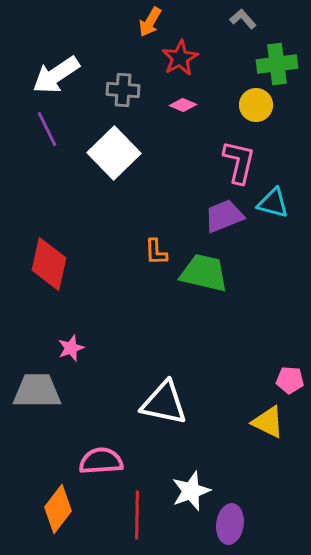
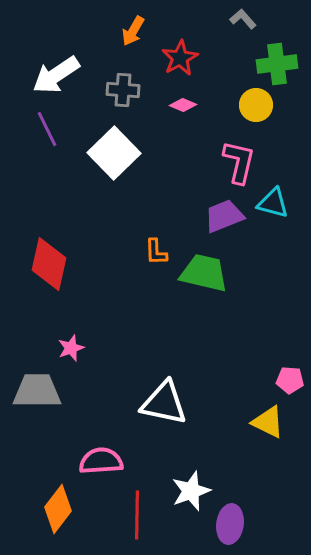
orange arrow: moved 17 px left, 9 px down
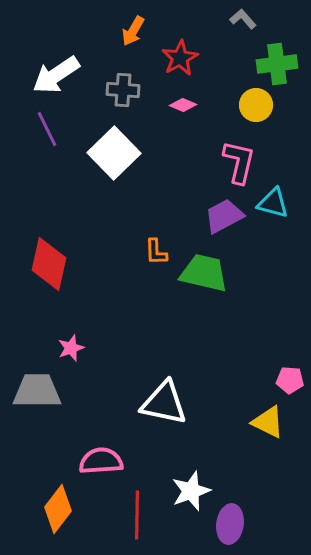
purple trapezoid: rotated 6 degrees counterclockwise
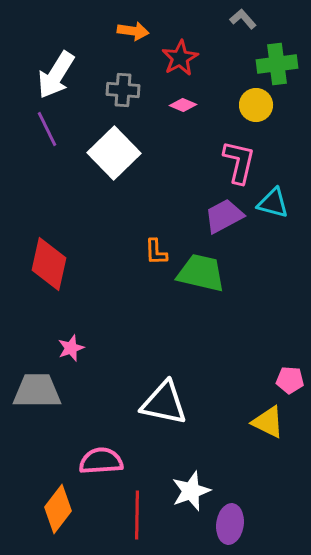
orange arrow: rotated 112 degrees counterclockwise
white arrow: rotated 24 degrees counterclockwise
green trapezoid: moved 3 px left
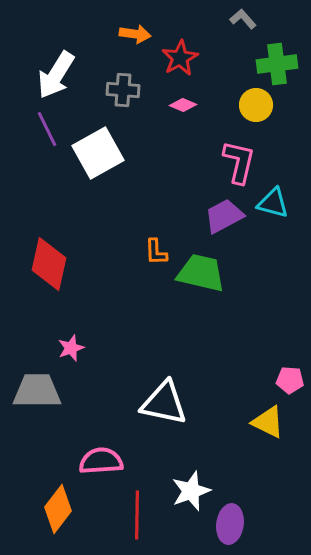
orange arrow: moved 2 px right, 3 px down
white square: moved 16 px left; rotated 15 degrees clockwise
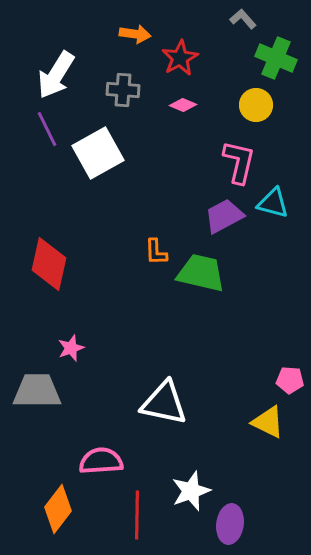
green cross: moved 1 px left, 6 px up; rotated 30 degrees clockwise
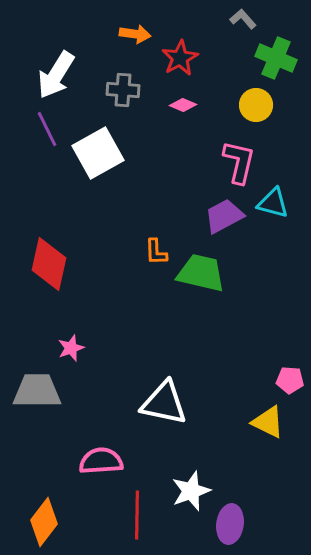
orange diamond: moved 14 px left, 13 px down
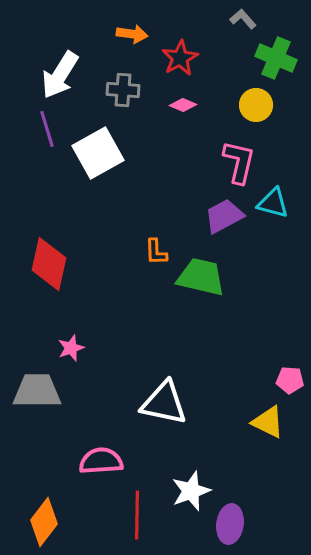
orange arrow: moved 3 px left
white arrow: moved 4 px right
purple line: rotated 9 degrees clockwise
green trapezoid: moved 4 px down
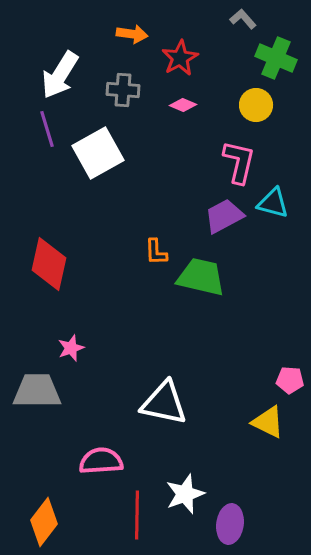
white star: moved 6 px left, 3 px down
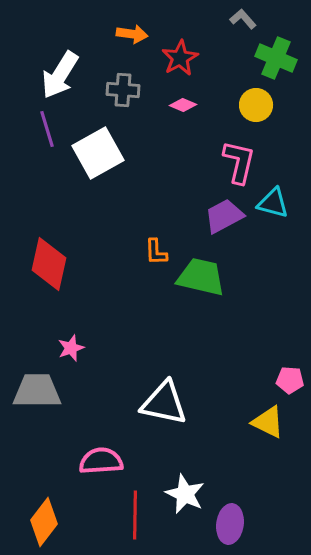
white star: rotated 27 degrees counterclockwise
red line: moved 2 px left
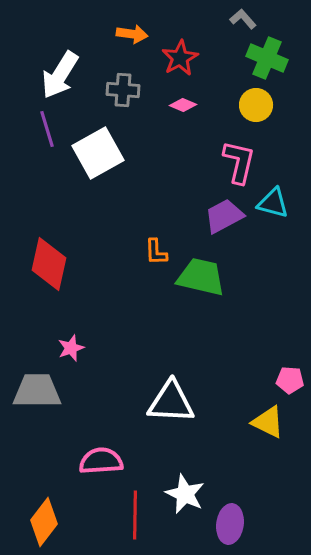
green cross: moved 9 px left
white triangle: moved 7 px right, 1 px up; rotated 9 degrees counterclockwise
